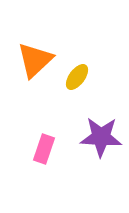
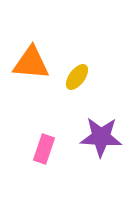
orange triangle: moved 4 px left, 3 px down; rotated 48 degrees clockwise
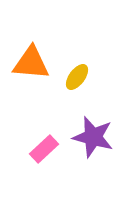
purple star: moved 8 px left; rotated 12 degrees clockwise
pink rectangle: rotated 28 degrees clockwise
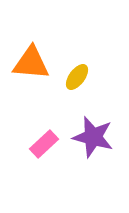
pink rectangle: moved 5 px up
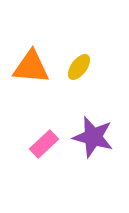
orange triangle: moved 4 px down
yellow ellipse: moved 2 px right, 10 px up
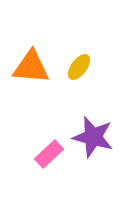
pink rectangle: moved 5 px right, 10 px down
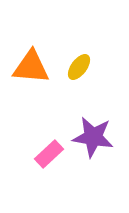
purple star: rotated 6 degrees counterclockwise
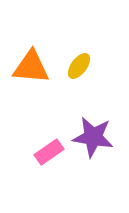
yellow ellipse: moved 1 px up
pink rectangle: moved 2 px up; rotated 8 degrees clockwise
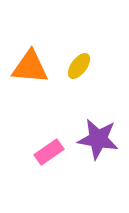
orange triangle: moved 1 px left
purple star: moved 5 px right, 2 px down
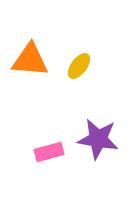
orange triangle: moved 7 px up
pink rectangle: rotated 20 degrees clockwise
